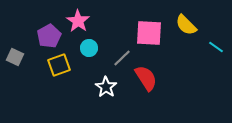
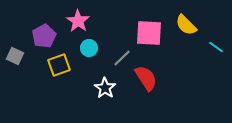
purple pentagon: moved 5 px left
gray square: moved 1 px up
white star: moved 1 px left, 1 px down
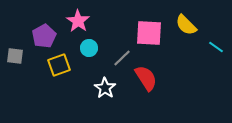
gray square: rotated 18 degrees counterclockwise
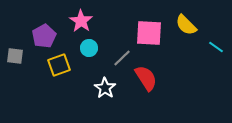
pink star: moved 3 px right
